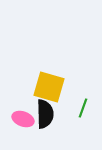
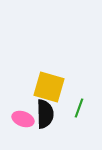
green line: moved 4 px left
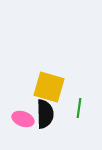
green line: rotated 12 degrees counterclockwise
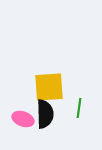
yellow square: rotated 20 degrees counterclockwise
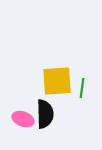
yellow square: moved 8 px right, 6 px up
green line: moved 3 px right, 20 px up
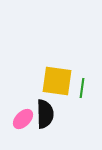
yellow square: rotated 12 degrees clockwise
pink ellipse: rotated 65 degrees counterclockwise
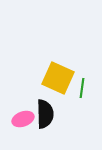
yellow square: moved 1 px right, 3 px up; rotated 16 degrees clockwise
pink ellipse: rotated 25 degrees clockwise
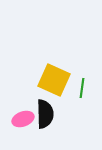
yellow square: moved 4 px left, 2 px down
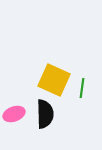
pink ellipse: moved 9 px left, 5 px up
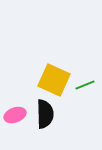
green line: moved 3 px right, 3 px up; rotated 60 degrees clockwise
pink ellipse: moved 1 px right, 1 px down
